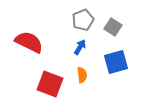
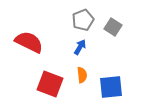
blue square: moved 5 px left, 25 px down; rotated 10 degrees clockwise
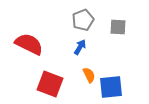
gray square: moved 5 px right; rotated 30 degrees counterclockwise
red semicircle: moved 2 px down
orange semicircle: moved 7 px right; rotated 21 degrees counterclockwise
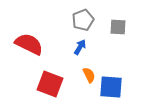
blue square: rotated 10 degrees clockwise
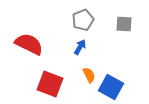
gray square: moved 6 px right, 3 px up
blue square: rotated 25 degrees clockwise
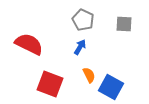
gray pentagon: rotated 25 degrees counterclockwise
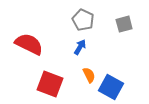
gray square: rotated 18 degrees counterclockwise
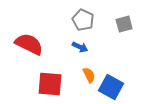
blue arrow: rotated 84 degrees clockwise
red square: rotated 16 degrees counterclockwise
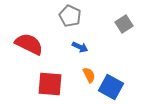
gray pentagon: moved 13 px left, 4 px up
gray square: rotated 18 degrees counterclockwise
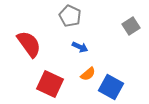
gray square: moved 7 px right, 2 px down
red semicircle: rotated 28 degrees clockwise
orange semicircle: moved 1 px left, 1 px up; rotated 77 degrees clockwise
red square: rotated 20 degrees clockwise
